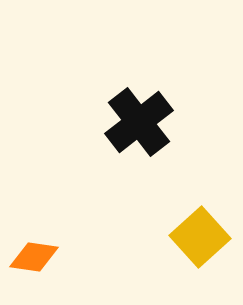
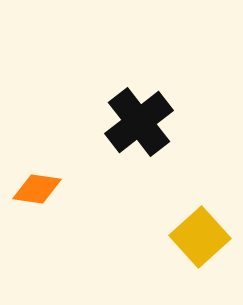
orange diamond: moved 3 px right, 68 px up
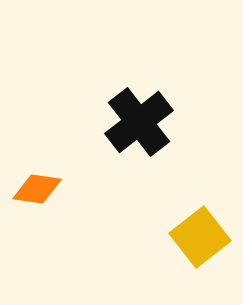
yellow square: rotated 4 degrees clockwise
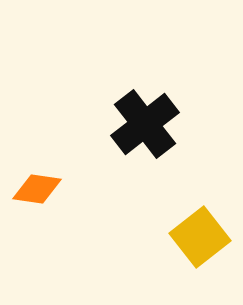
black cross: moved 6 px right, 2 px down
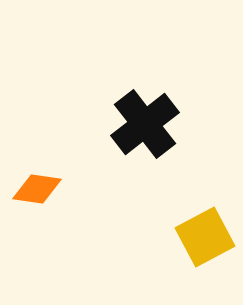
yellow square: moved 5 px right; rotated 10 degrees clockwise
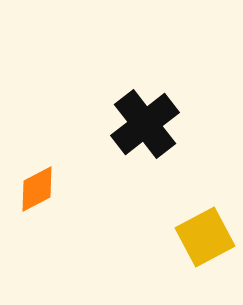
orange diamond: rotated 36 degrees counterclockwise
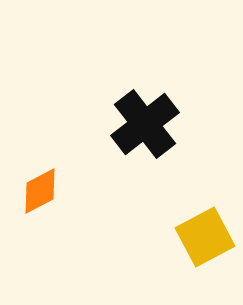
orange diamond: moved 3 px right, 2 px down
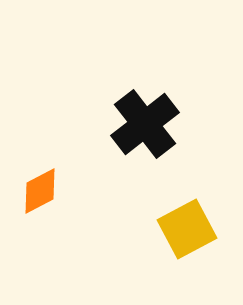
yellow square: moved 18 px left, 8 px up
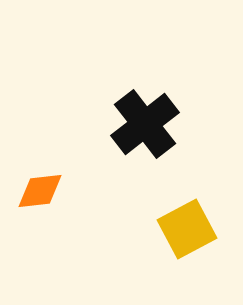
orange diamond: rotated 21 degrees clockwise
